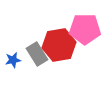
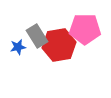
gray rectangle: moved 18 px up
blue star: moved 5 px right, 13 px up
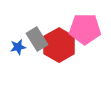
gray rectangle: moved 3 px down
red hexagon: rotated 20 degrees counterclockwise
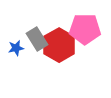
blue star: moved 2 px left, 1 px down
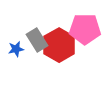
gray rectangle: moved 1 px down
blue star: moved 1 px down
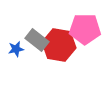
gray rectangle: rotated 20 degrees counterclockwise
red hexagon: rotated 20 degrees counterclockwise
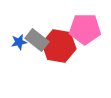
red hexagon: moved 1 px down
blue star: moved 3 px right, 7 px up
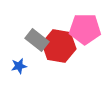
blue star: moved 24 px down
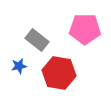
red hexagon: moved 27 px down
